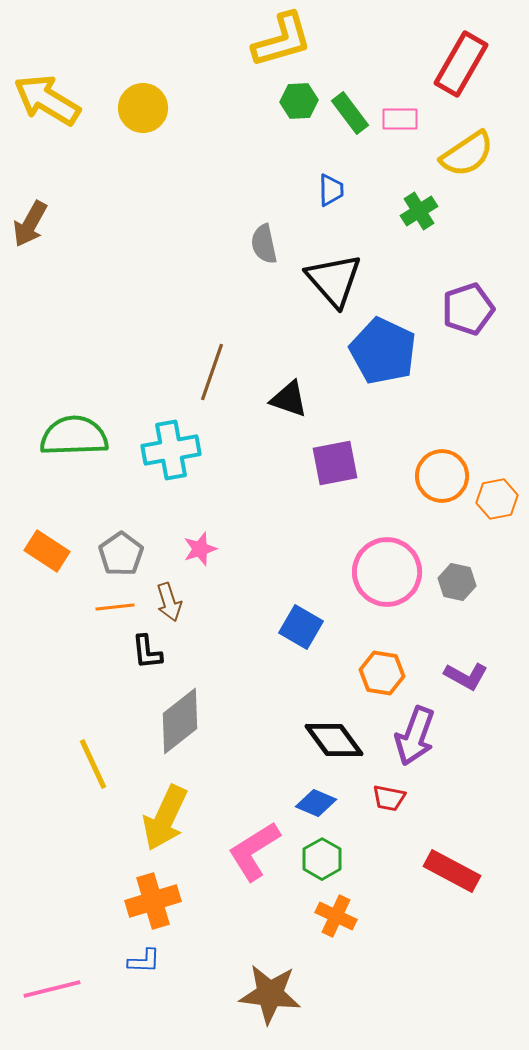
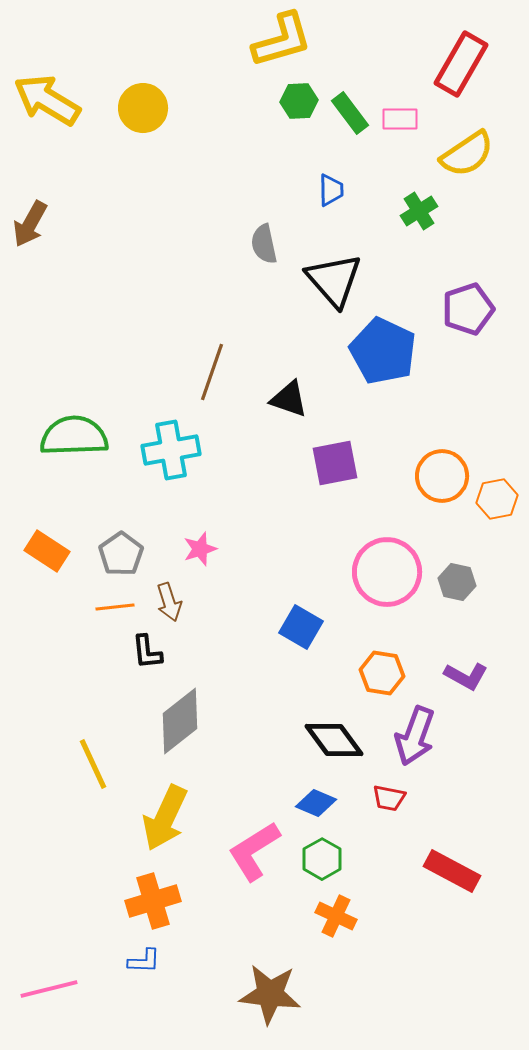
pink line at (52, 989): moved 3 px left
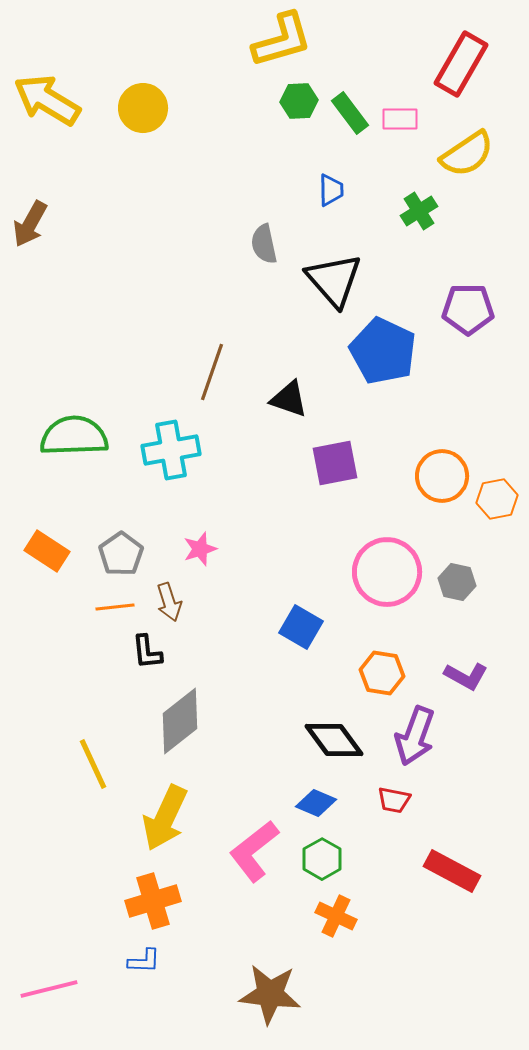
purple pentagon at (468, 309): rotated 18 degrees clockwise
red trapezoid at (389, 798): moved 5 px right, 2 px down
pink L-shape at (254, 851): rotated 6 degrees counterclockwise
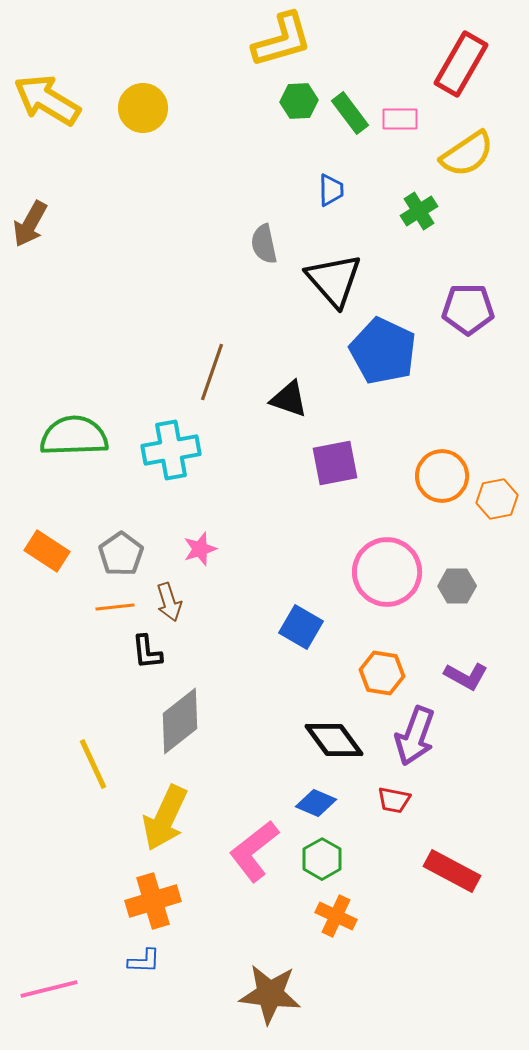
gray hexagon at (457, 582): moved 4 px down; rotated 12 degrees counterclockwise
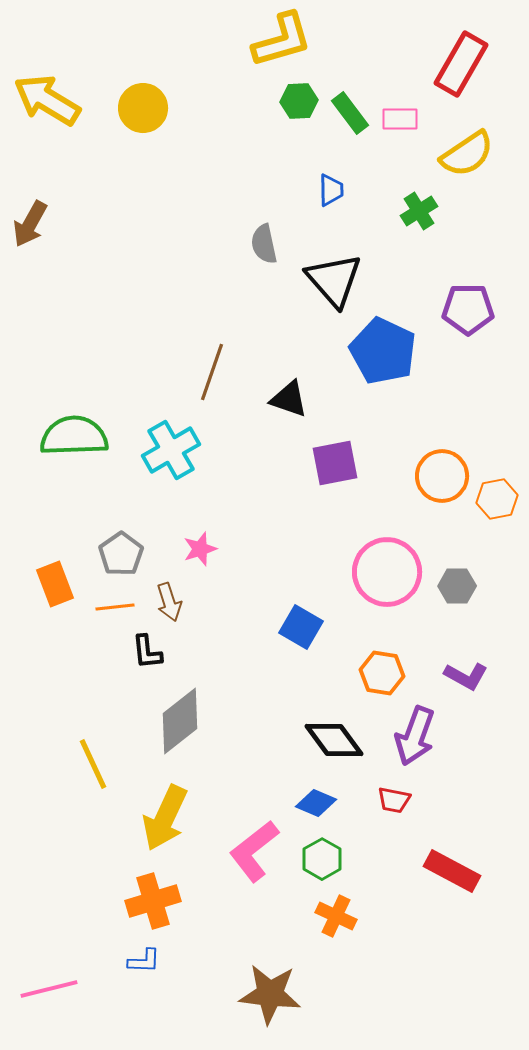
cyan cross at (171, 450): rotated 20 degrees counterclockwise
orange rectangle at (47, 551): moved 8 px right, 33 px down; rotated 36 degrees clockwise
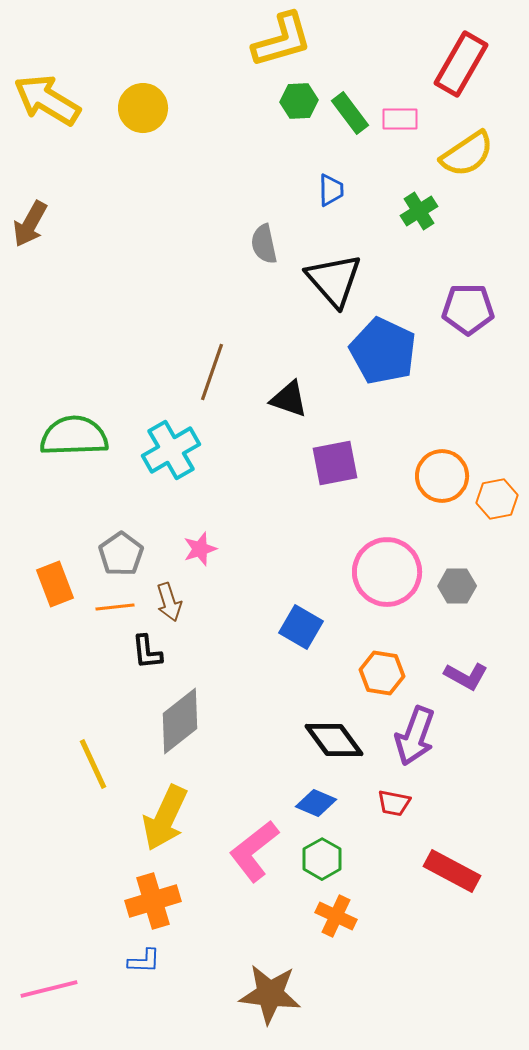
red trapezoid at (394, 800): moved 3 px down
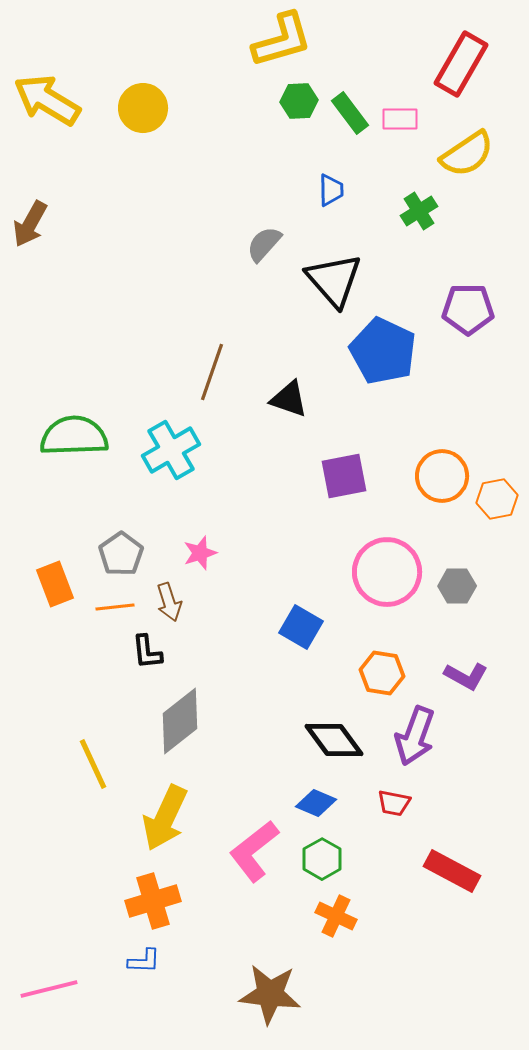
gray semicircle at (264, 244): rotated 54 degrees clockwise
purple square at (335, 463): moved 9 px right, 13 px down
pink star at (200, 549): moved 4 px down
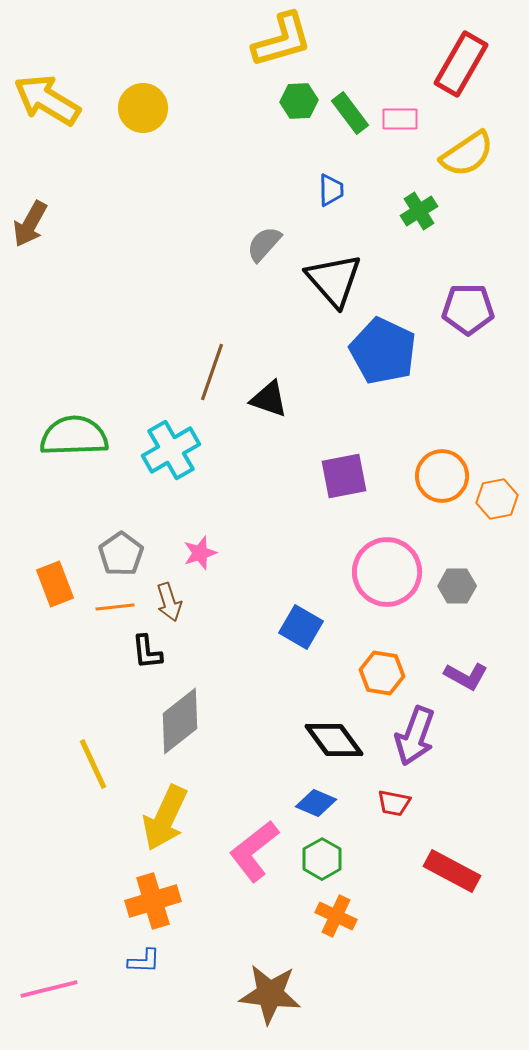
black triangle at (289, 399): moved 20 px left
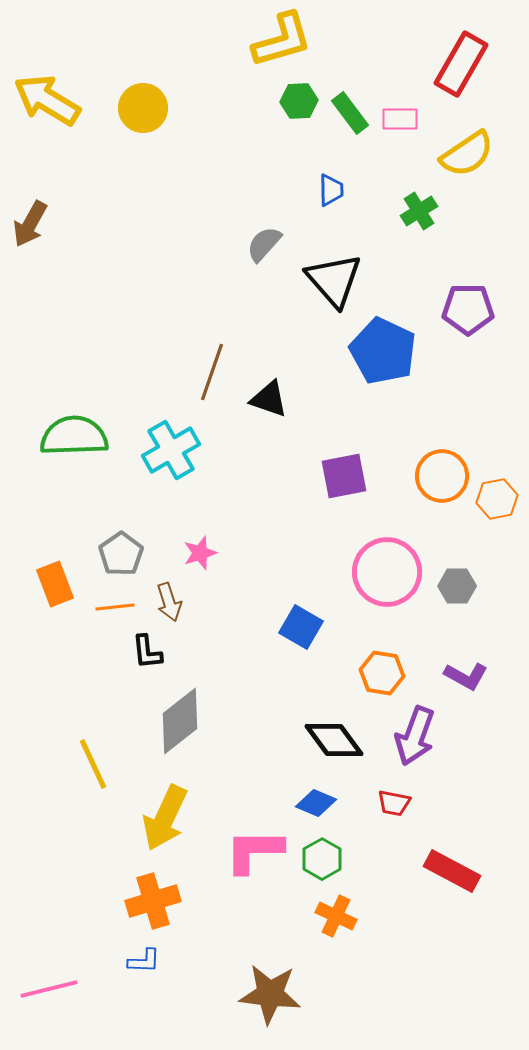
pink L-shape at (254, 851): rotated 38 degrees clockwise
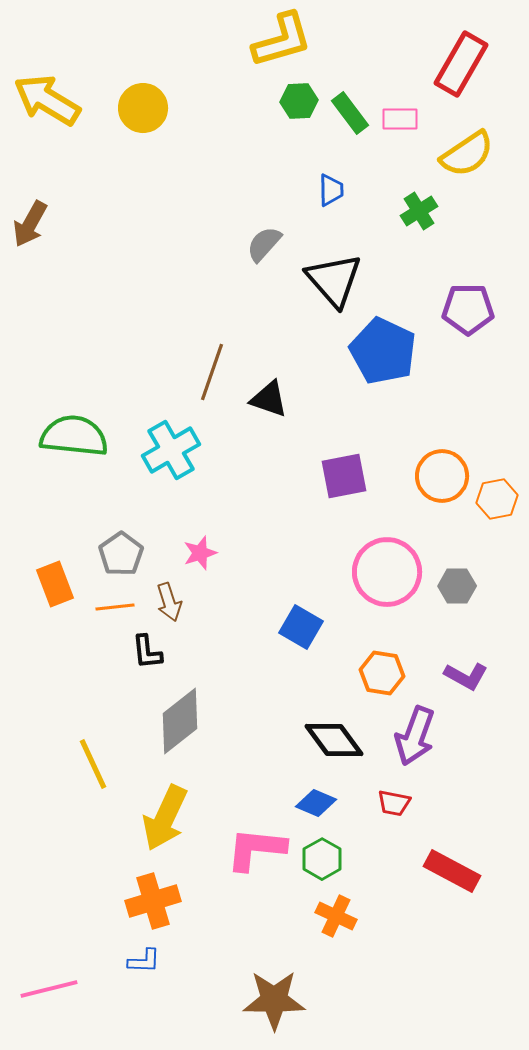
green semicircle at (74, 436): rotated 8 degrees clockwise
pink L-shape at (254, 851): moved 2 px right, 2 px up; rotated 6 degrees clockwise
brown star at (270, 994): moved 4 px right, 6 px down; rotated 6 degrees counterclockwise
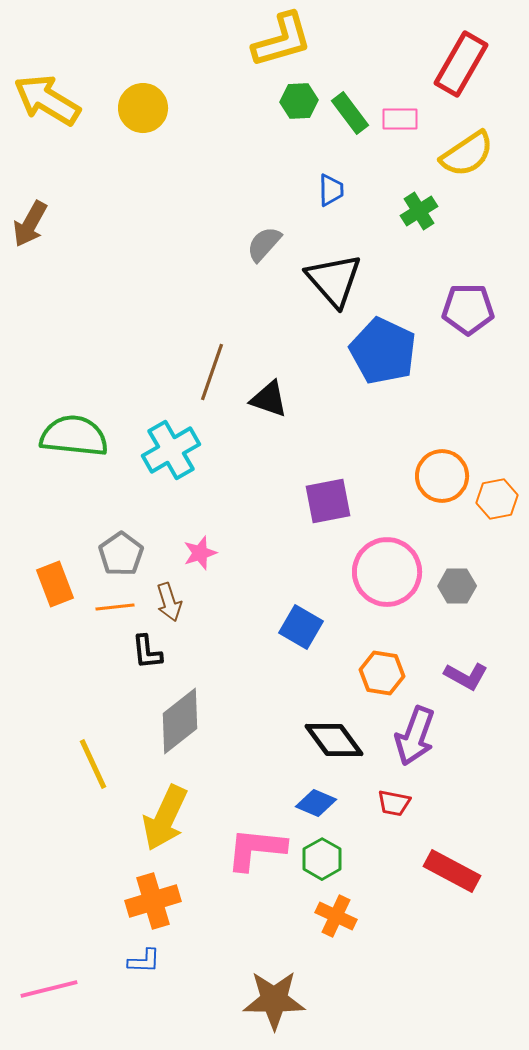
purple square at (344, 476): moved 16 px left, 25 px down
